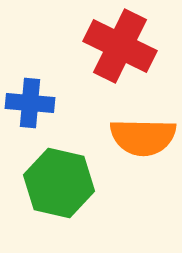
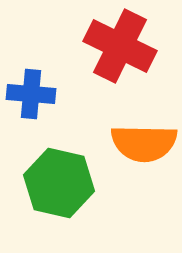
blue cross: moved 1 px right, 9 px up
orange semicircle: moved 1 px right, 6 px down
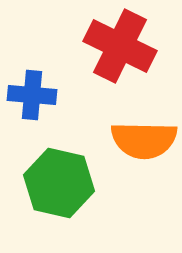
blue cross: moved 1 px right, 1 px down
orange semicircle: moved 3 px up
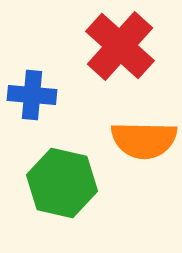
red cross: rotated 16 degrees clockwise
green hexagon: moved 3 px right
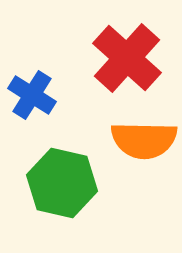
red cross: moved 7 px right, 12 px down
blue cross: rotated 27 degrees clockwise
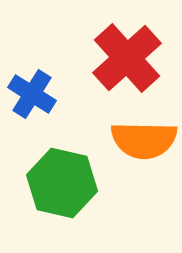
red cross: rotated 6 degrees clockwise
blue cross: moved 1 px up
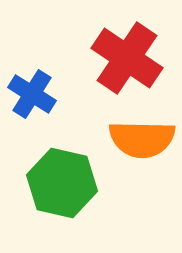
red cross: rotated 14 degrees counterclockwise
orange semicircle: moved 2 px left, 1 px up
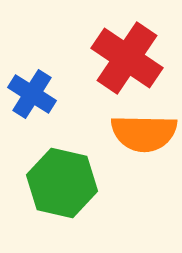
orange semicircle: moved 2 px right, 6 px up
